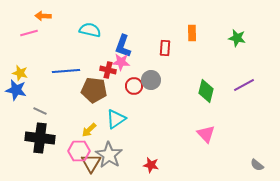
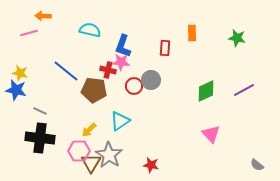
blue line: rotated 44 degrees clockwise
purple line: moved 5 px down
green diamond: rotated 50 degrees clockwise
cyan triangle: moved 4 px right, 2 px down
pink triangle: moved 5 px right
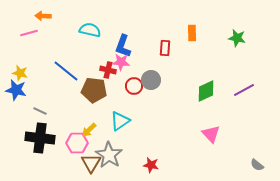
pink hexagon: moved 2 px left, 8 px up
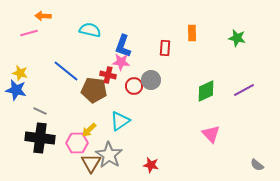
red cross: moved 5 px down
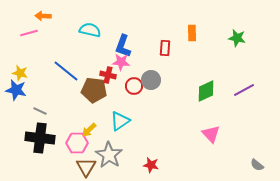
brown triangle: moved 5 px left, 4 px down
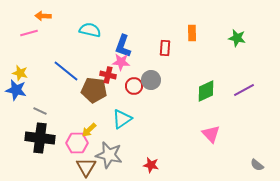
cyan triangle: moved 2 px right, 2 px up
gray star: rotated 20 degrees counterclockwise
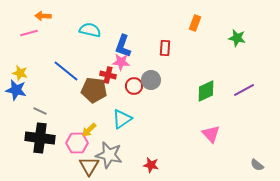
orange rectangle: moved 3 px right, 10 px up; rotated 21 degrees clockwise
brown triangle: moved 3 px right, 1 px up
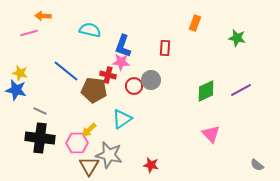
purple line: moved 3 px left
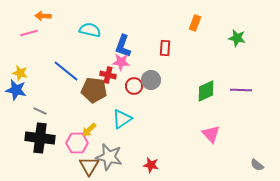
purple line: rotated 30 degrees clockwise
gray star: moved 2 px down
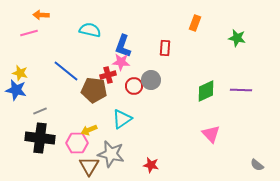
orange arrow: moved 2 px left, 1 px up
red cross: rotated 28 degrees counterclockwise
gray line: rotated 48 degrees counterclockwise
yellow arrow: rotated 21 degrees clockwise
gray star: moved 2 px right, 3 px up
